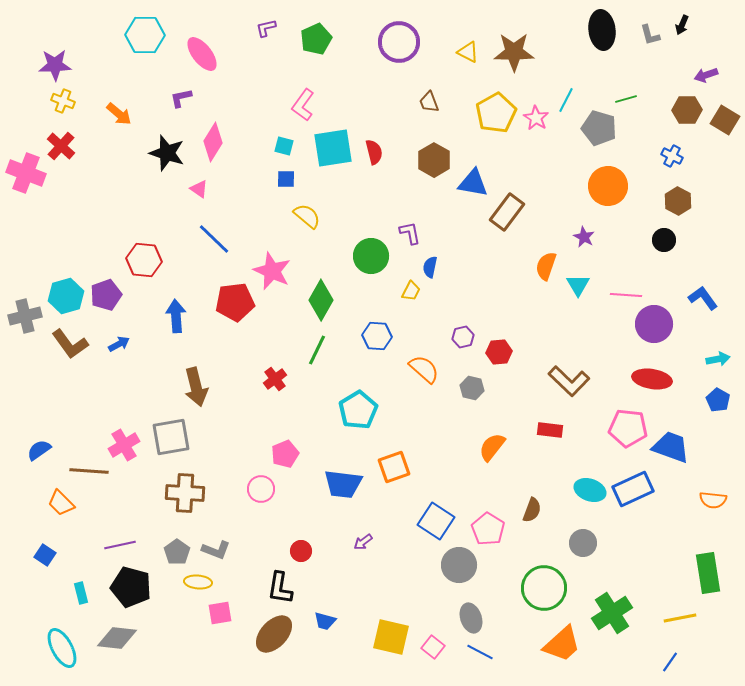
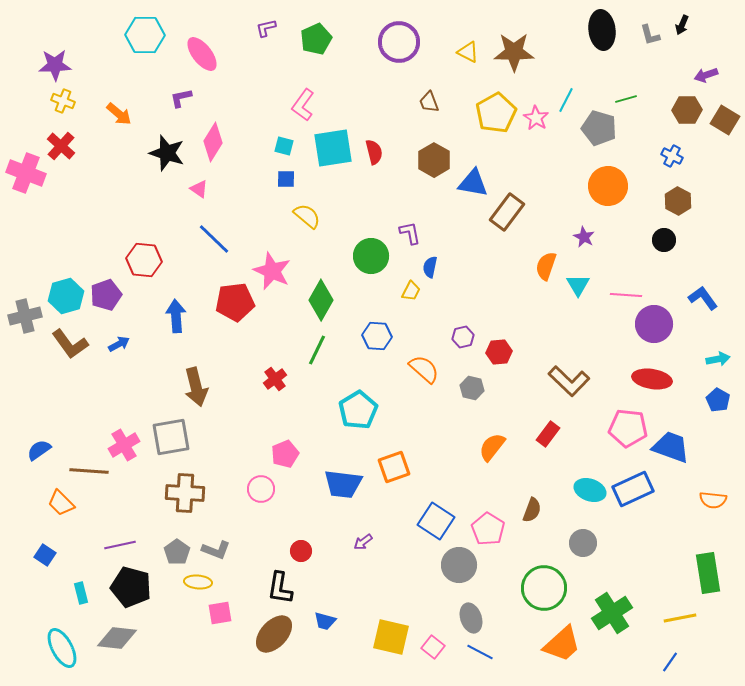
red rectangle at (550, 430): moved 2 px left, 4 px down; rotated 60 degrees counterclockwise
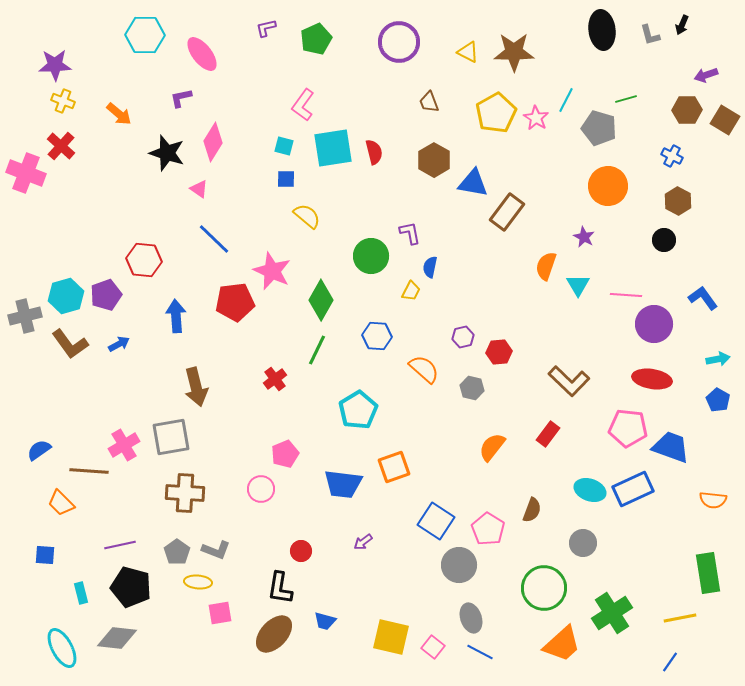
blue square at (45, 555): rotated 30 degrees counterclockwise
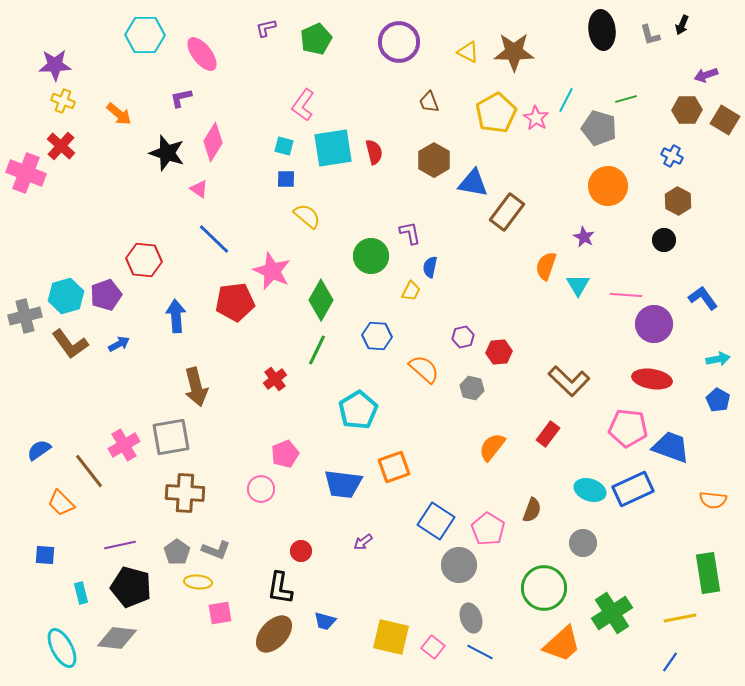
brown line at (89, 471): rotated 48 degrees clockwise
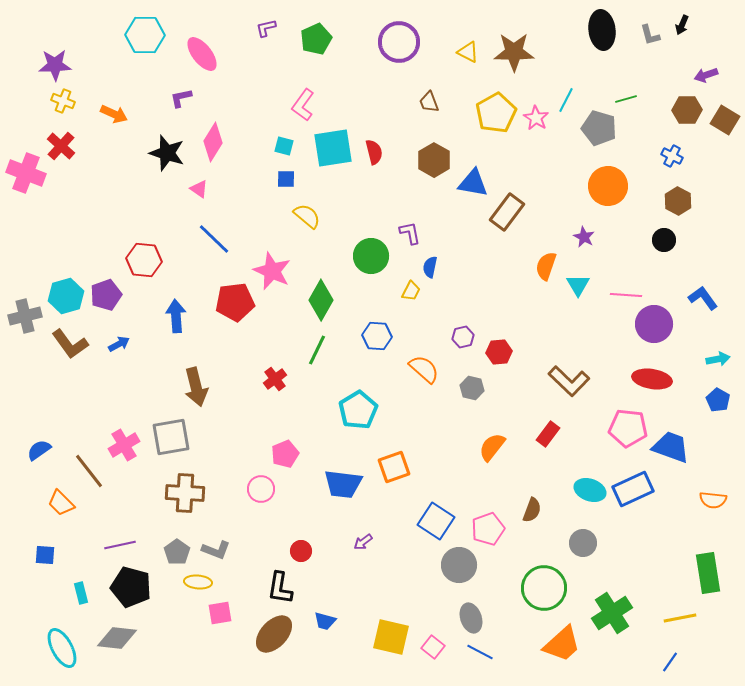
orange arrow at (119, 114): moved 5 px left; rotated 16 degrees counterclockwise
pink pentagon at (488, 529): rotated 20 degrees clockwise
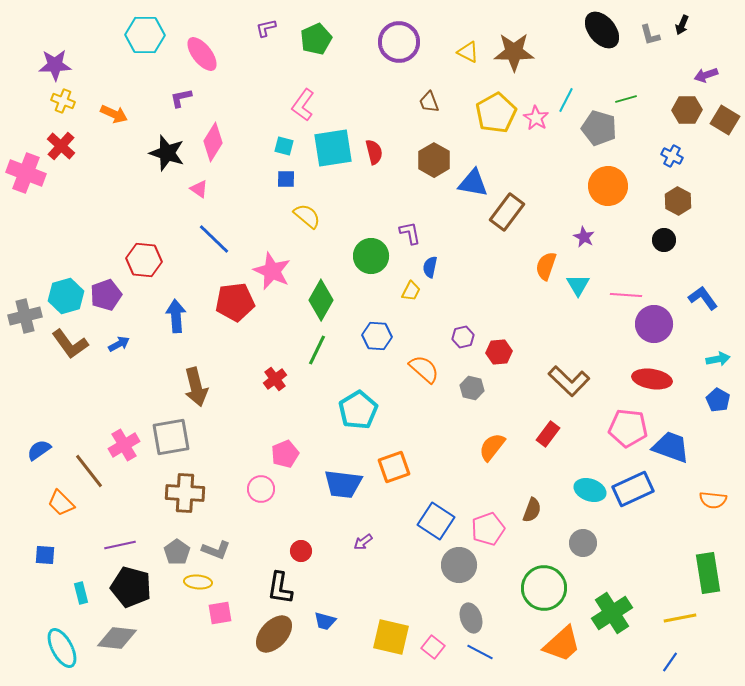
black ellipse at (602, 30): rotated 33 degrees counterclockwise
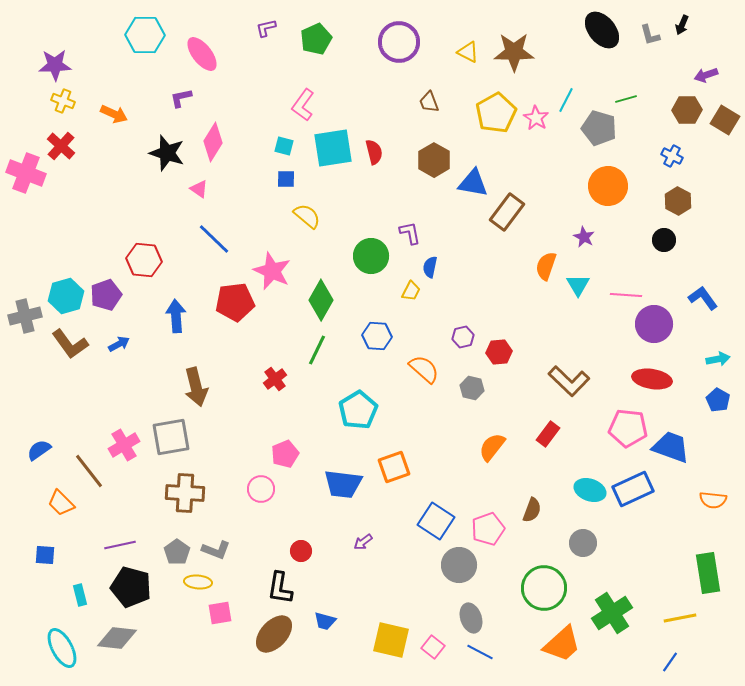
cyan rectangle at (81, 593): moved 1 px left, 2 px down
yellow square at (391, 637): moved 3 px down
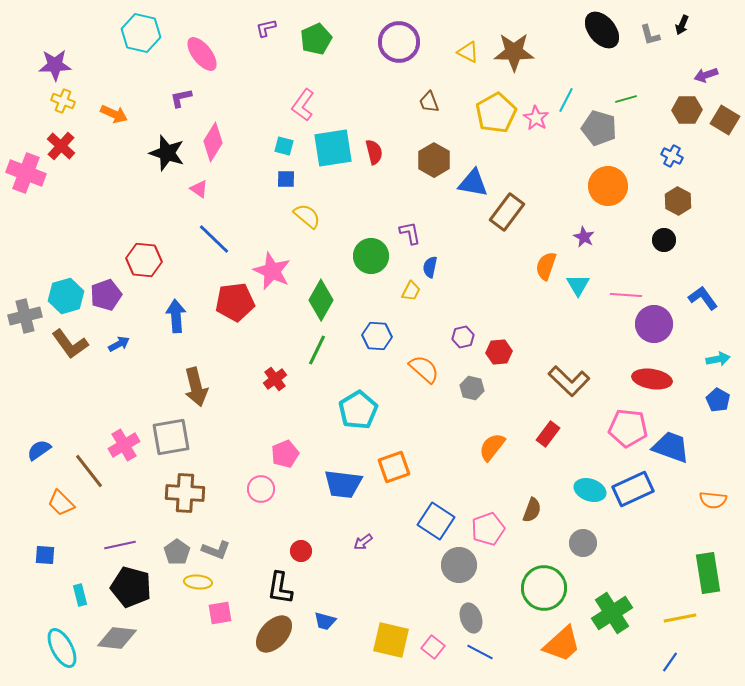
cyan hexagon at (145, 35): moved 4 px left, 2 px up; rotated 12 degrees clockwise
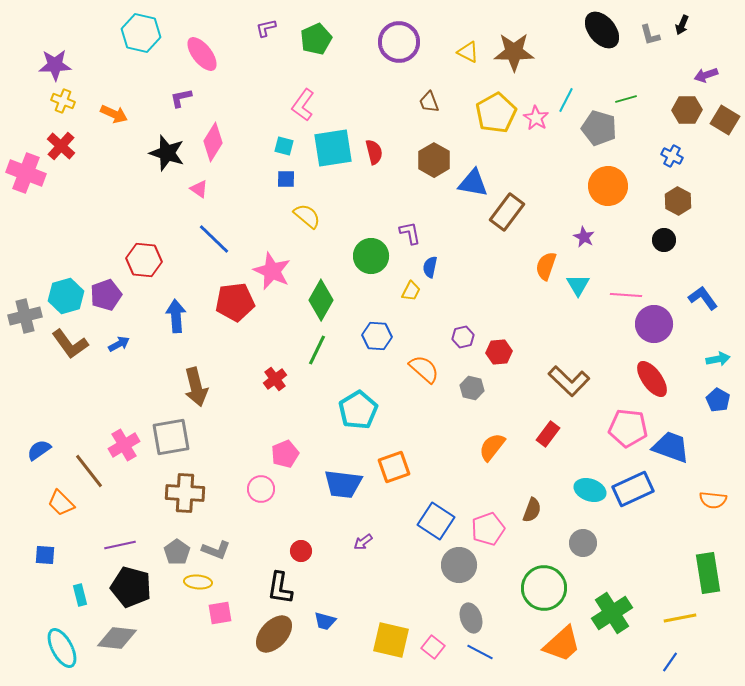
red ellipse at (652, 379): rotated 45 degrees clockwise
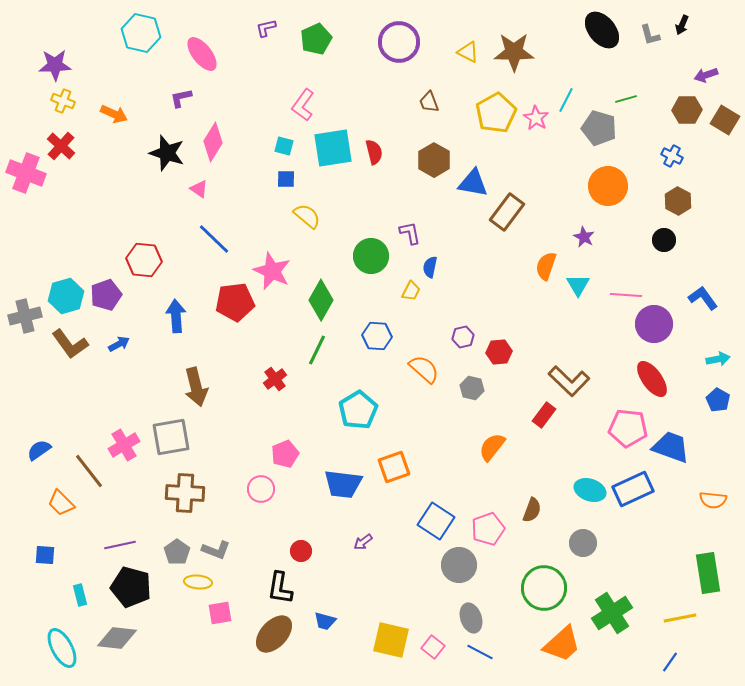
red rectangle at (548, 434): moved 4 px left, 19 px up
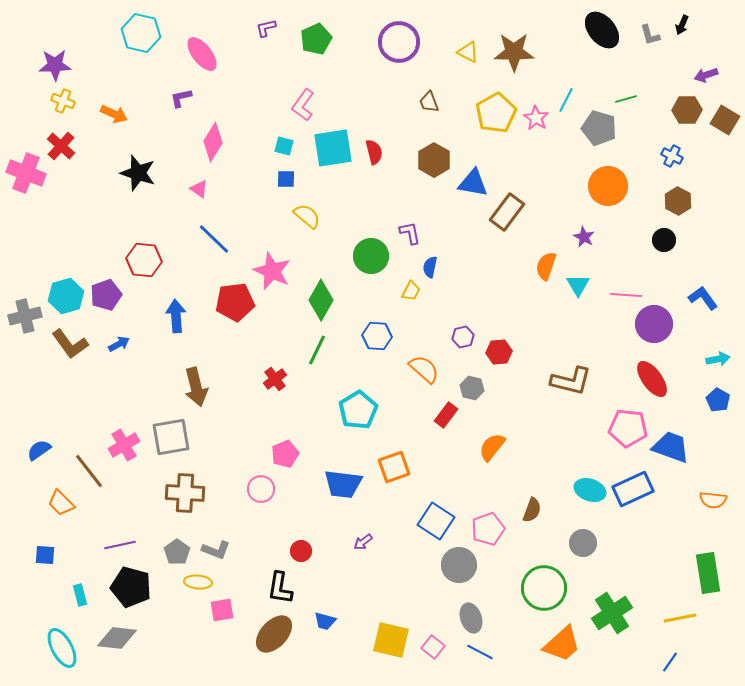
black star at (167, 153): moved 29 px left, 20 px down
brown L-shape at (569, 381): moved 2 px right; rotated 30 degrees counterclockwise
red rectangle at (544, 415): moved 98 px left
pink square at (220, 613): moved 2 px right, 3 px up
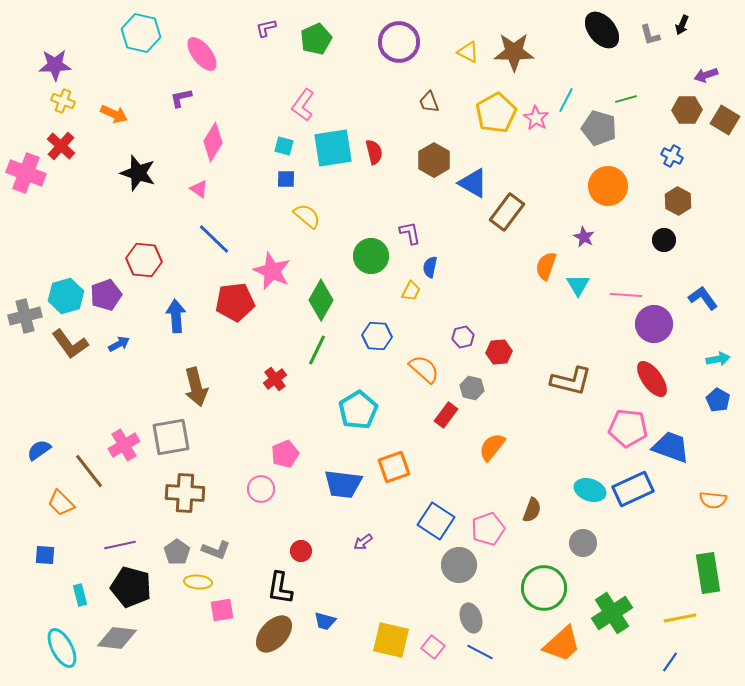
blue triangle at (473, 183): rotated 20 degrees clockwise
